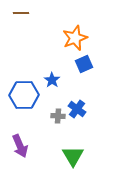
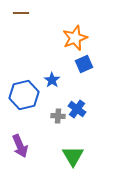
blue hexagon: rotated 12 degrees counterclockwise
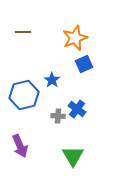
brown line: moved 2 px right, 19 px down
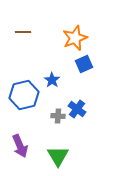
green triangle: moved 15 px left
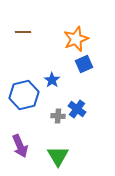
orange star: moved 1 px right, 1 px down
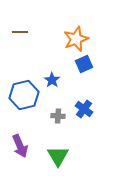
brown line: moved 3 px left
blue cross: moved 7 px right
